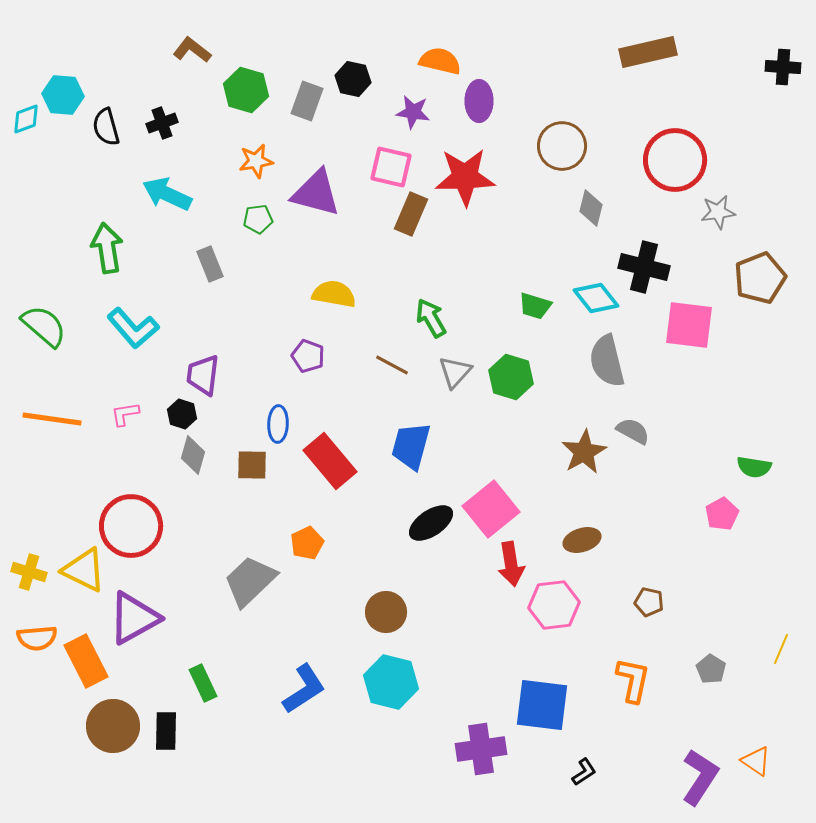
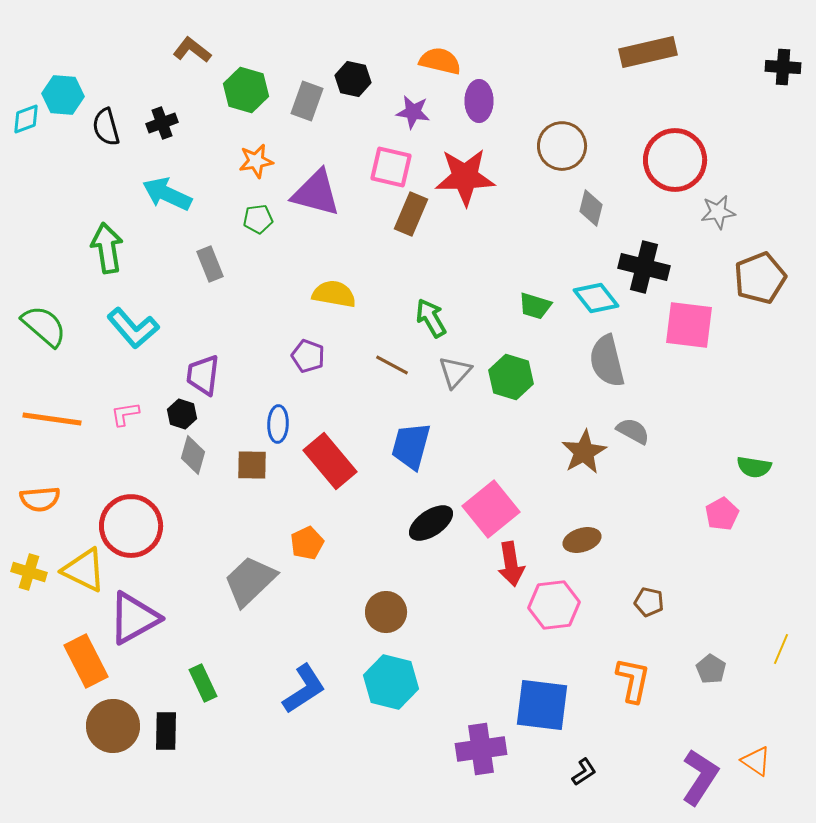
orange semicircle at (37, 638): moved 3 px right, 139 px up
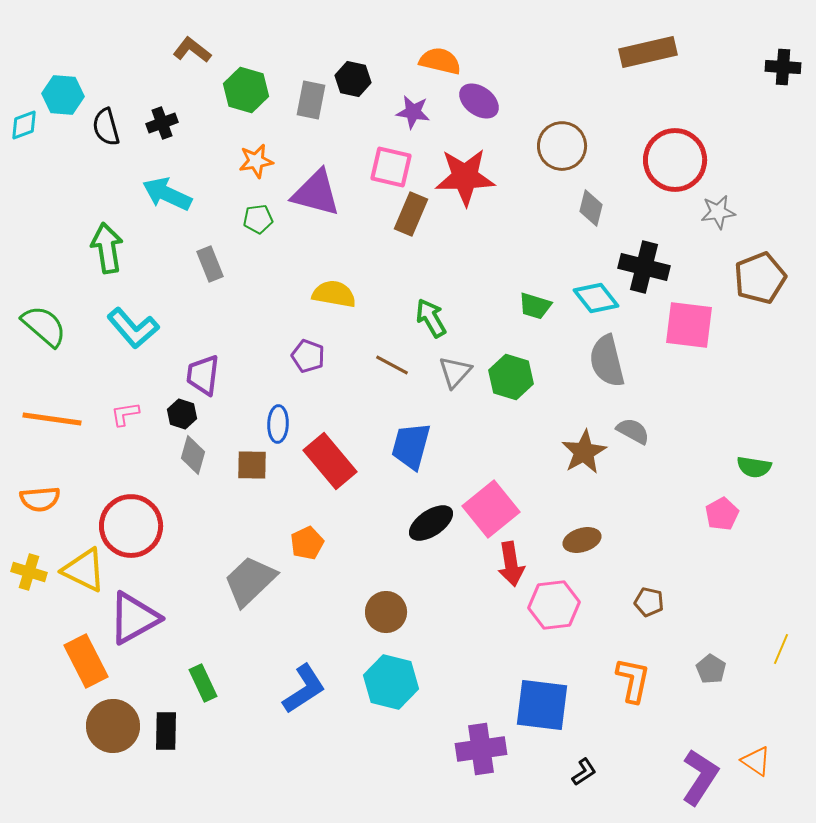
gray rectangle at (307, 101): moved 4 px right, 1 px up; rotated 9 degrees counterclockwise
purple ellipse at (479, 101): rotated 54 degrees counterclockwise
cyan diamond at (26, 119): moved 2 px left, 6 px down
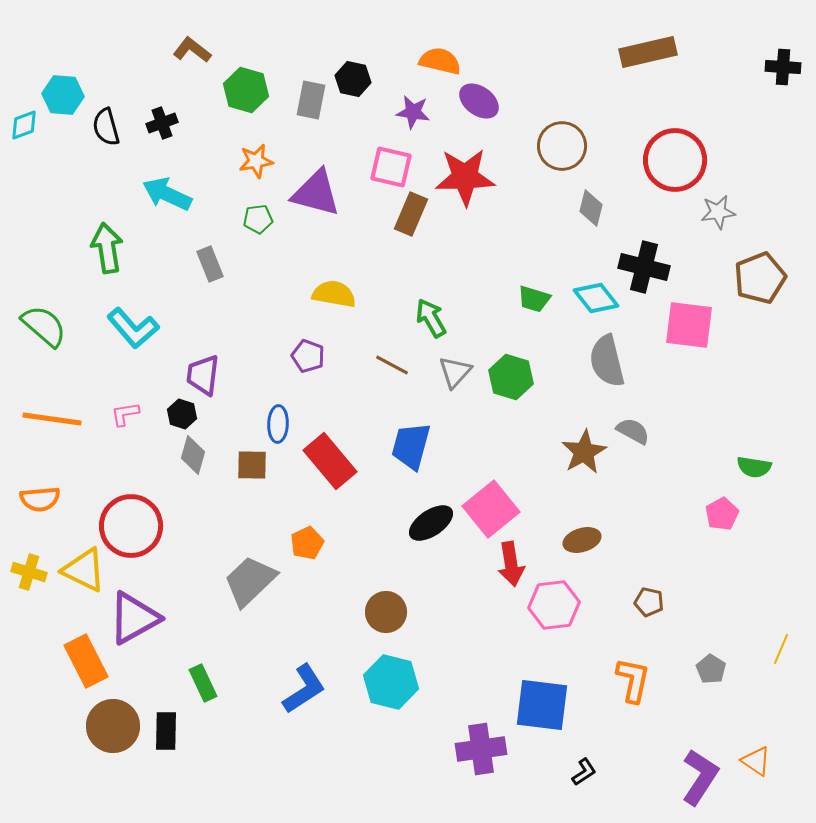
green trapezoid at (535, 306): moved 1 px left, 7 px up
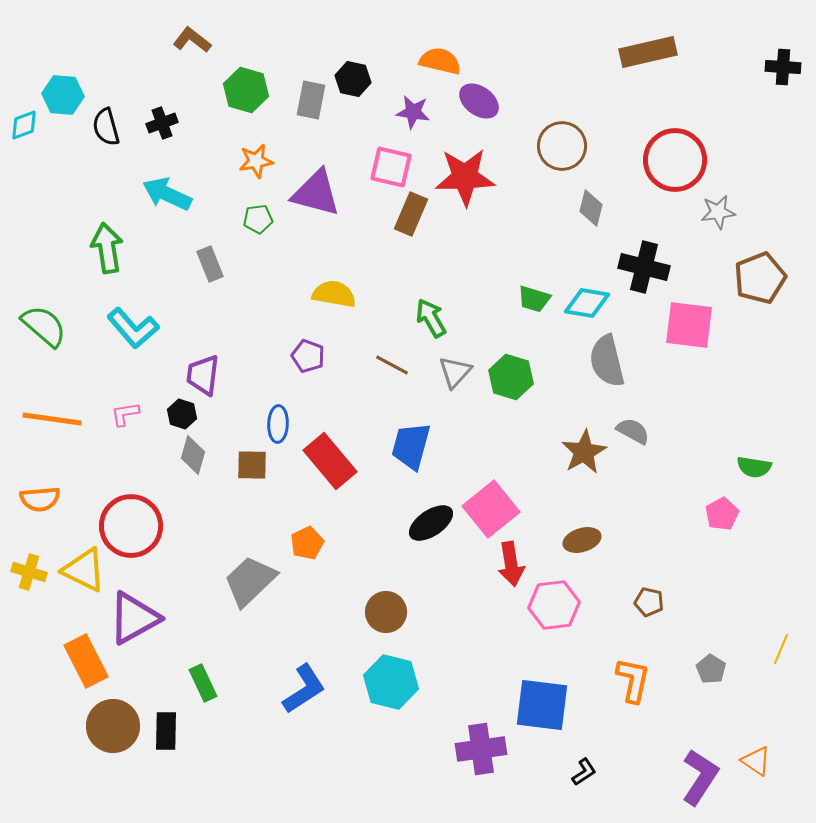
brown L-shape at (192, 50): moved 10 px up
cyan diamond at (596, 298): moved 9 px left, 5 px down; rotated 42 degrees counterclockwise
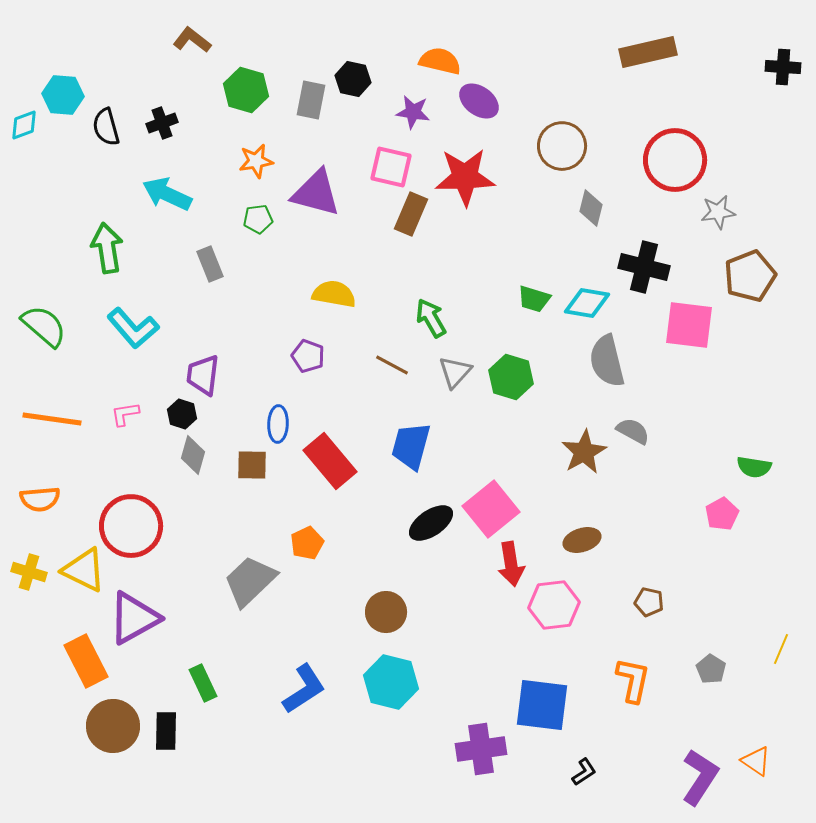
brown pentagon at (760, 278): moved 10 px left, 2 px up
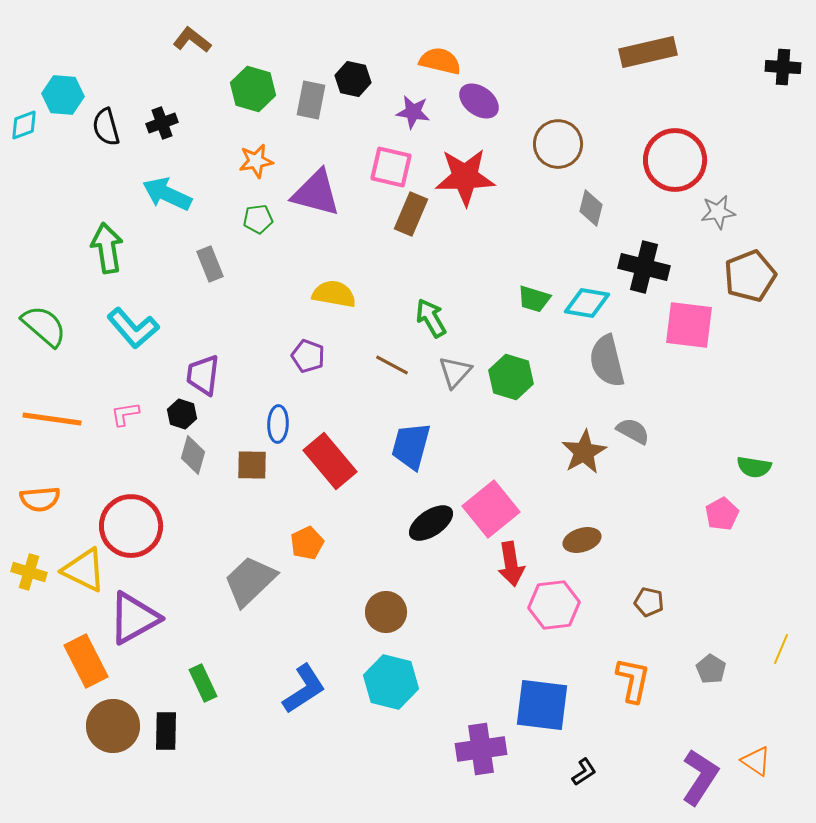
green hexagon at (246, 90): moved 7 px right, 1 px up
brown circle at (562, 146): moved 4 px left, 2 px up
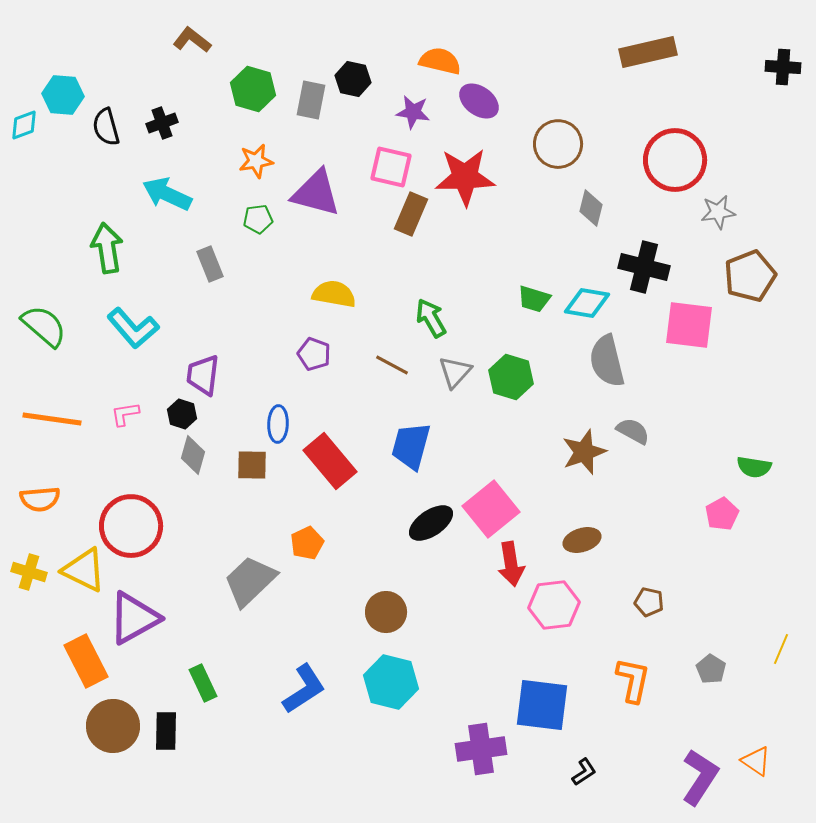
purple pentagon at (308, 356): moved 6 px right, 2 px up
brown star at (584, 452): rotated 9 degrees clockwise
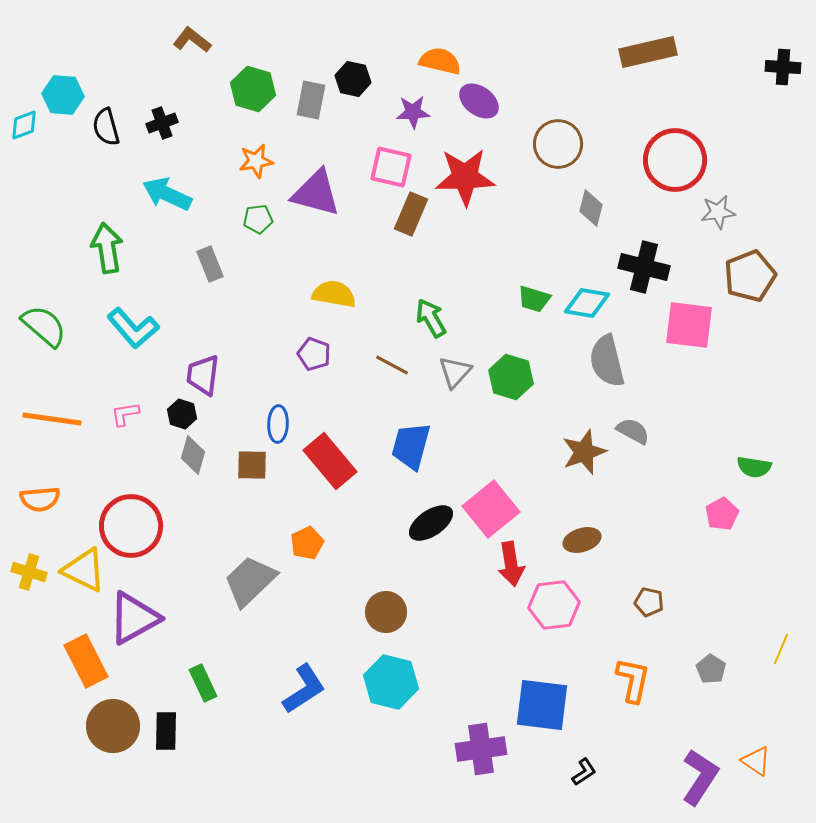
purple star at (413, 112): rotated 12 degrees counterclockwise
